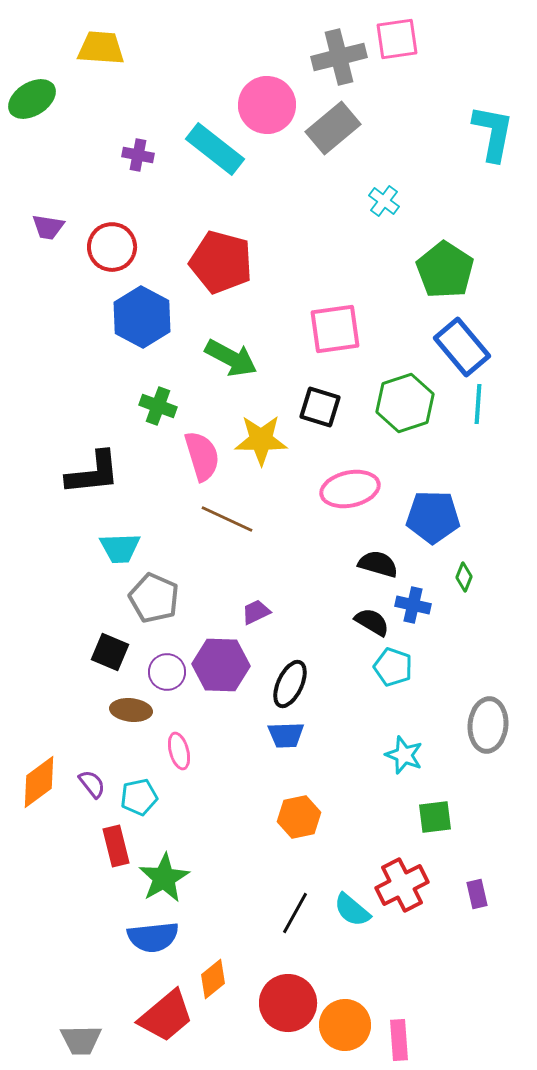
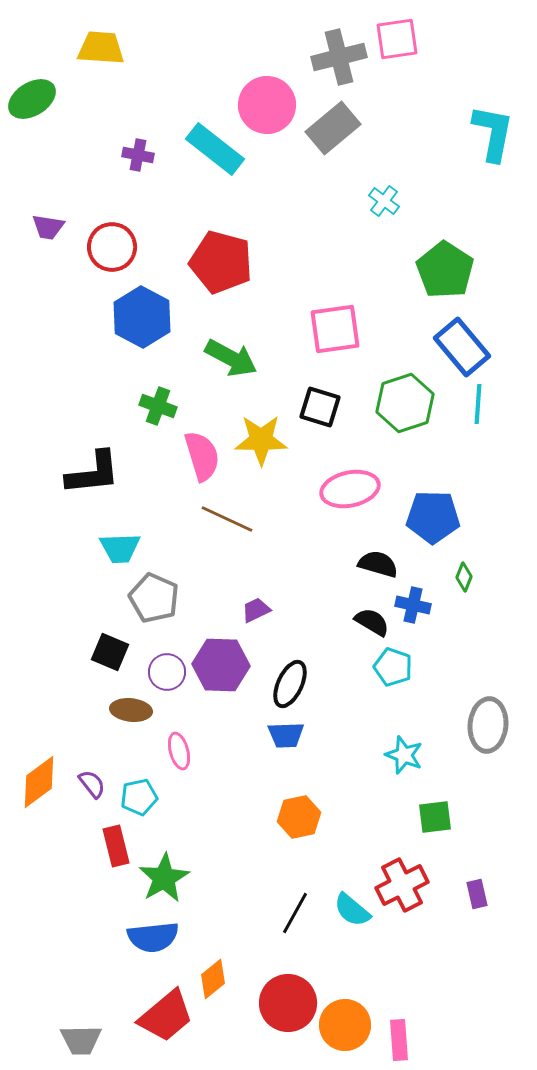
purple trapezoid at (256, 612): moved 2 px up
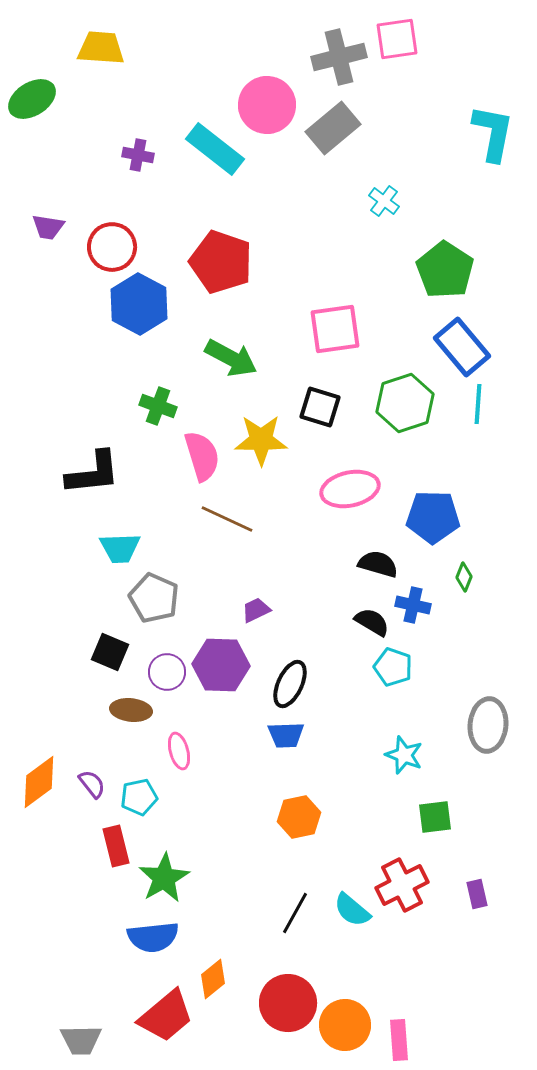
red pentagon at (221, 262): rotated 4 degrees clockwise
blue hexagon at (142, 317): moved 3 px left, 13 px up
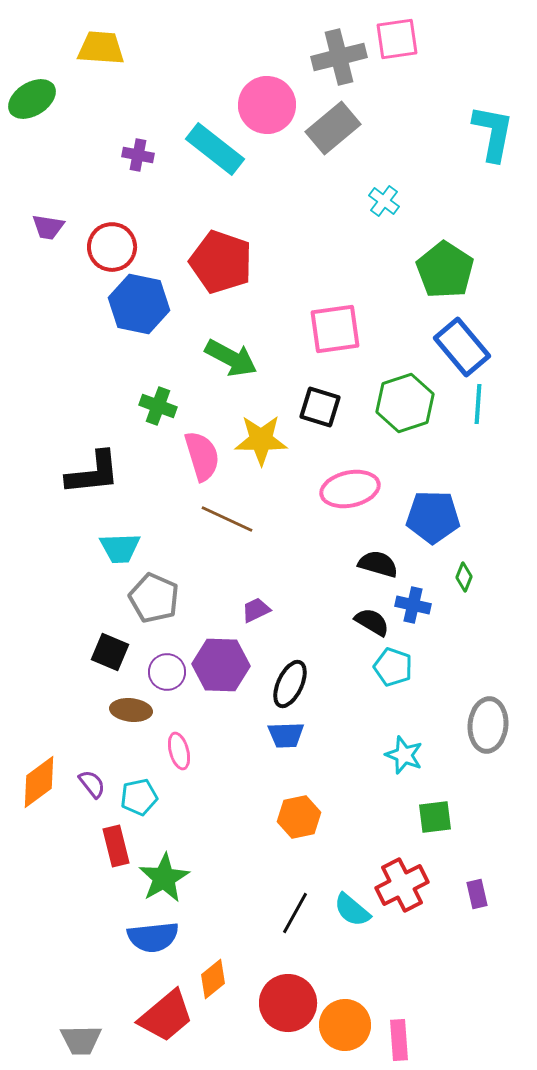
blue hexagon at (139, 304): rotated 16 degrees counterclockwise
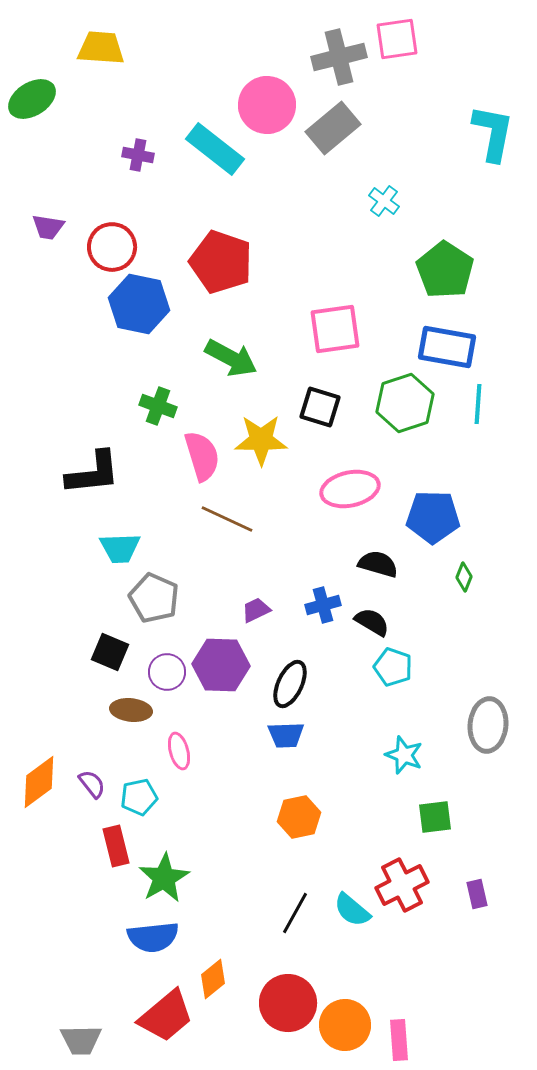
blue rectangle at (462, 347): moved 15 px left; rotated 40 degrees counterclockwise
blue cross at (413, 605): moved 90 px left; rotated 28 degrees counterclockwise
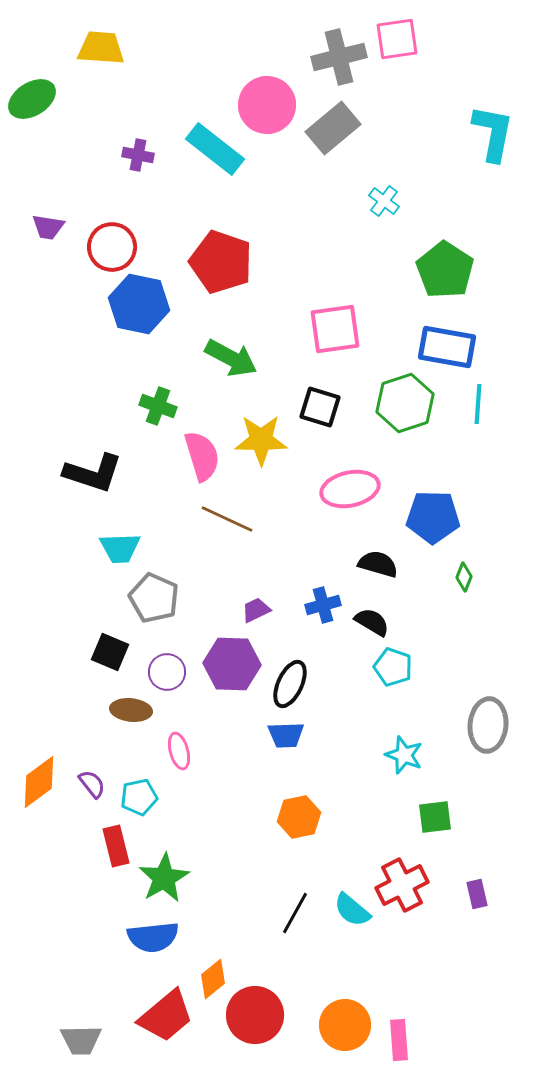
black L-shape at (93, 473): rotated 24 degrees clockwise
purple hexagon at (221, 665): moved 11 px right, 1 px up
red circle at (288, 1003): moved 33 px left, 12 px down
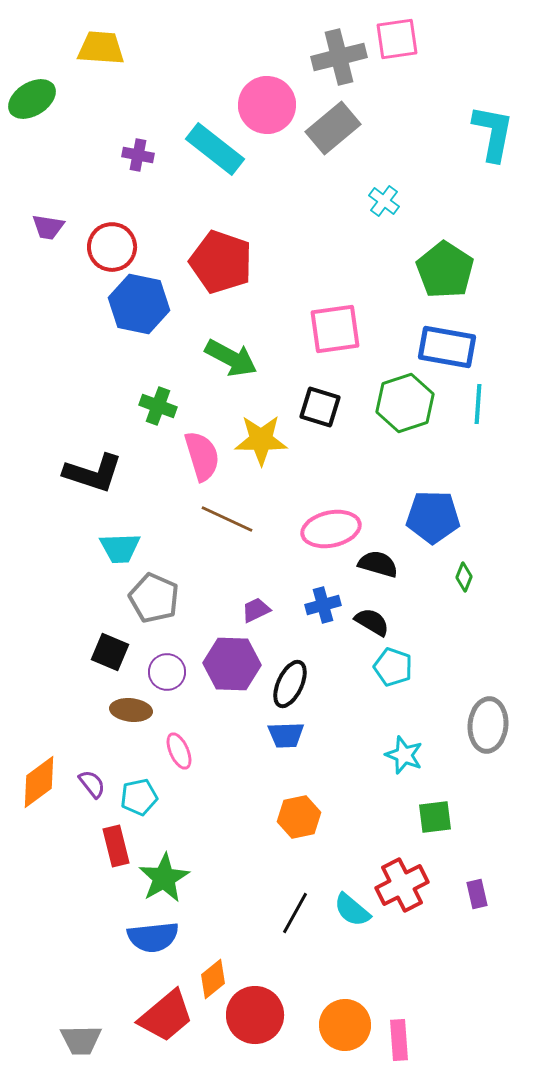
pink ellipse at (350, 489): moved 19 px left, 40 px down
pink ellipse at (179, 751): rotated 9 degrees counterclockwise
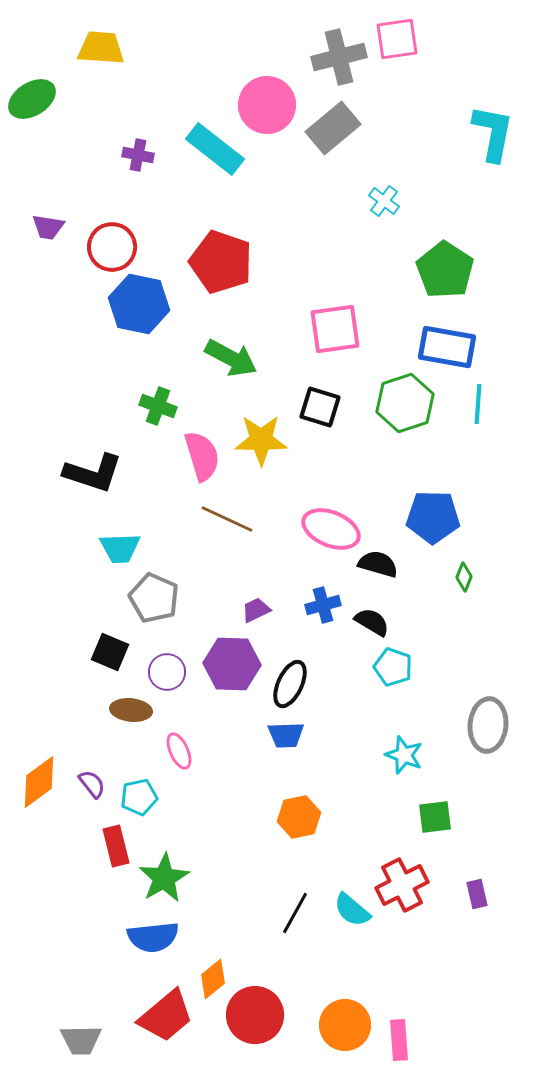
pink ellipse at (331, 529): rotated 34 degrees clockwise
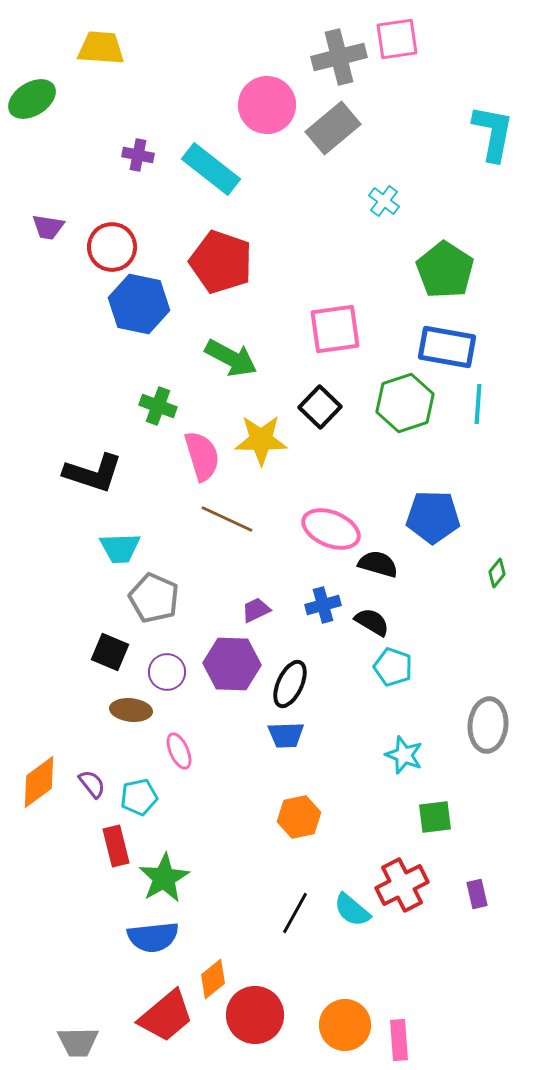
cyan rectangle at (215, 149): moved 4 px left, 20 px down
black square at (320, 407): rotated 27 degrees clockwise
green diamond at (464, 577): moved 33 px right, 4 px up; rotated 16 degrees clockwise
gray trapezoid at (81, 1040): moved 3 px left, 2 px down
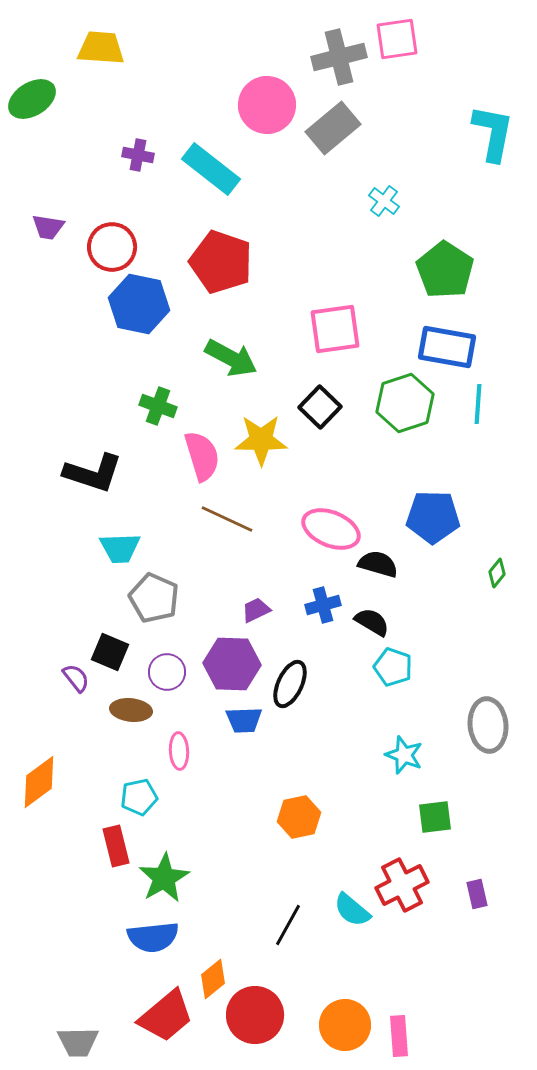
gray ellipse at (488, 725): rotated 10 degrees counterclockwise
blue trapezoid at (286, 735): moved 42 px left, 15 px up
pink ellipse at (179, 751): rotated 21 degrees clockwise
purple semicircle at (92, 784): moved 16 px left, 106 px up
black line at (295, 913): moved 7 px left, 12 px down
pink rectangle at (399, 1040): moved 4 px up
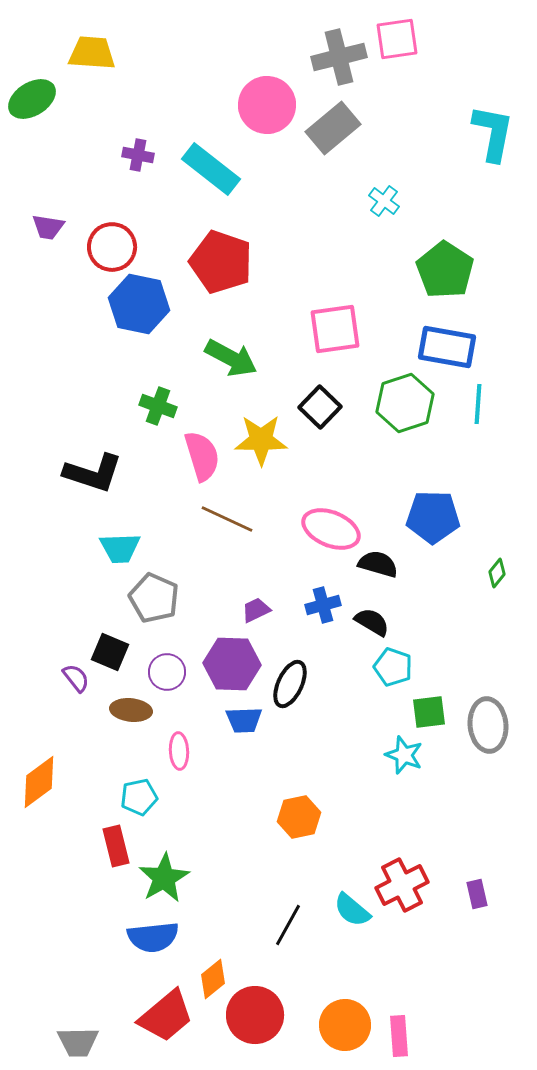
yellow trapezoid at (101, 48): moved 9 px left, 5 px down
green square at (435, 817): moved 6 px left, 105 px up
